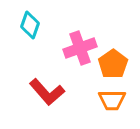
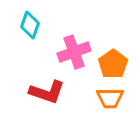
pink cross: moved 6 px left, 4 px down
red L-shape: rotated 30 degrees counterclockwise
orange trapezoid: moved 2 px left, 2 px up
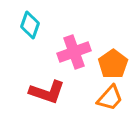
orange trapezoid: rotated 48 degrees counterclockwise
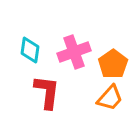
cyan diamond: moved 25 px down; rotated 12 degrees counterclockwise
red L-shape: rotated 102 degrees counterclockwise
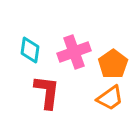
orange trapezoid: rotated 12 degrees clockwise
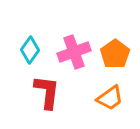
cyan diamond: rotated 28 degrees clockwise
orange pentagon: moved 2 px right, 10 px up
